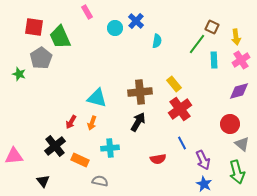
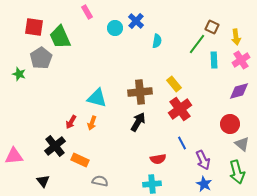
cyan cross: moved 42 px right, 36 px down
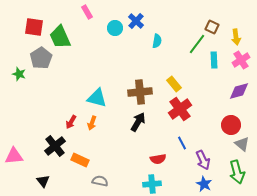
red circle: moved 1 px right, 1 px down
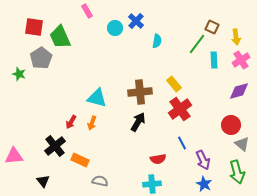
pink rectangle: moved 1 px up
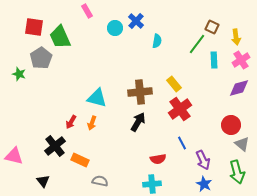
purple diamond: moved 3 px up
pink triangle: rotated 18 degrees clockwise
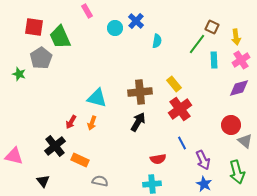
gray triangle: moved 3 px right, 3 px up
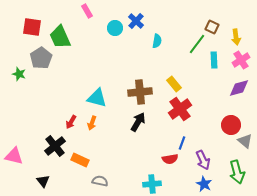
red square: moved 2 px left
blue line: rotated 48 degrees clockwise
red semicircle: moved 12 px right
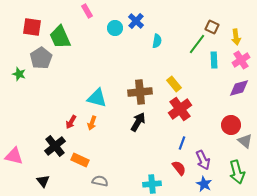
red semicircle: moved 9 px right, 9 px down; rotated 119 degrees counterclockwise
